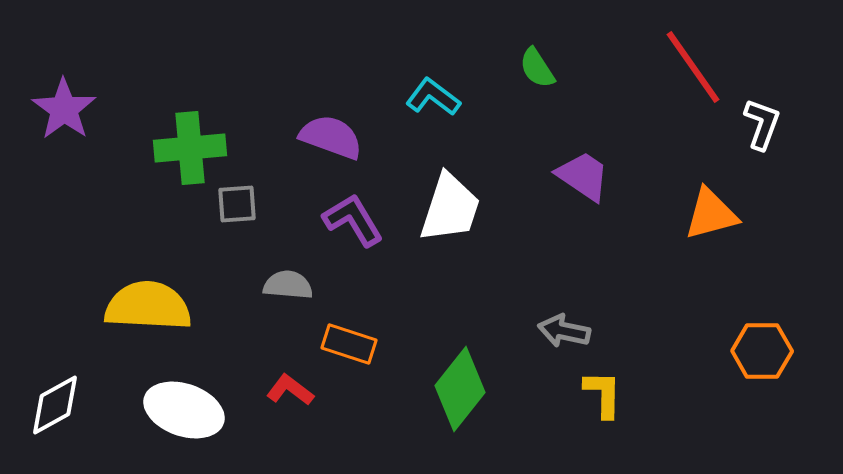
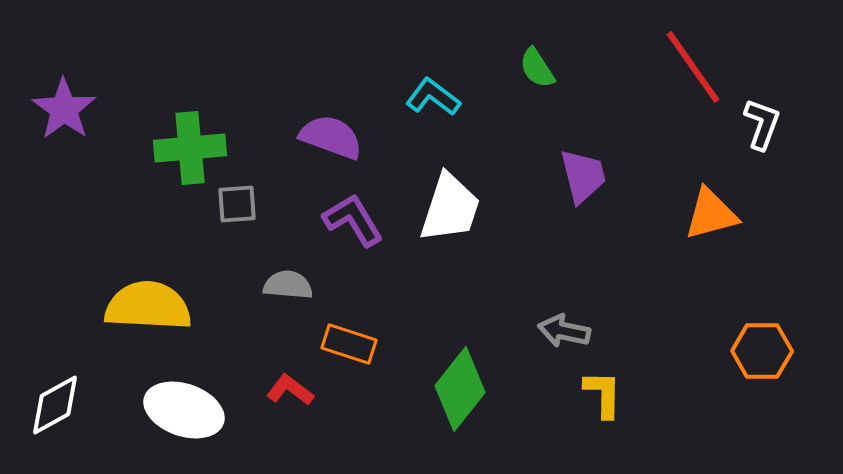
purple trapezoid: rotated 42 degrees clockwise
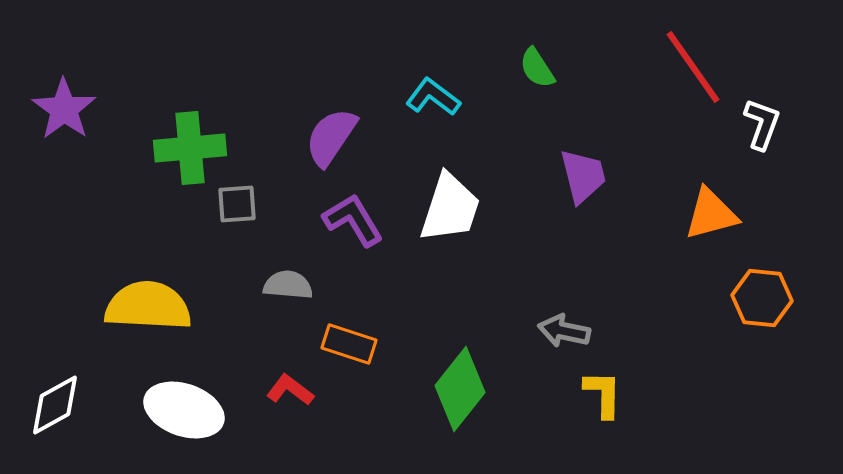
purple semicircle: rotated 76 degrees counterclockwise
orange hexagon: moved 53 px up; rotated 6 degrees clockwise
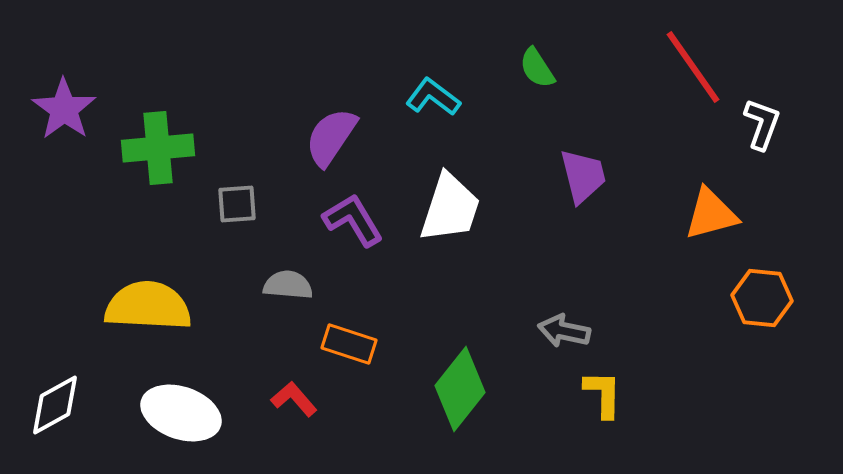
green cross: moved 32 px left
red L-shape: moved 4 px right, 9 px down; rotated 12 degrees clockwise
white ellipse: moved 3 px left, 3 px down
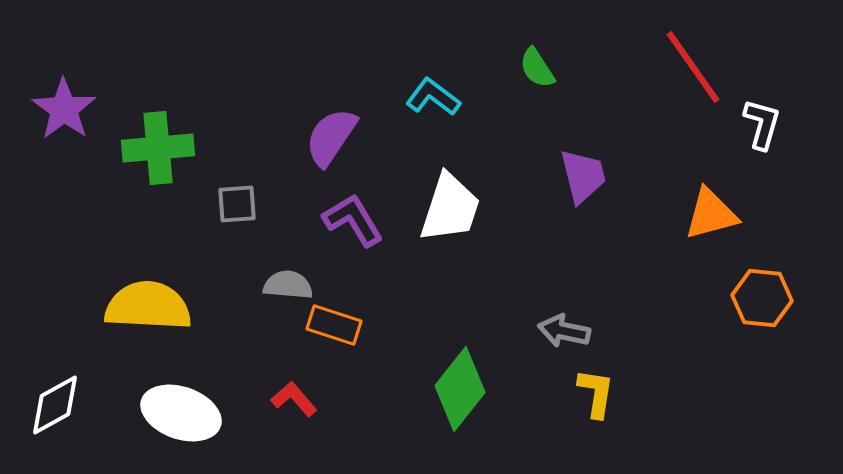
white L-shape: rotated 4 degrees counterclockwise
orange rectangle: moved 15 px left, 19 px up
yellow L-shape: moved 7 px left, 1 px up; rotated 8 degrees clockwise
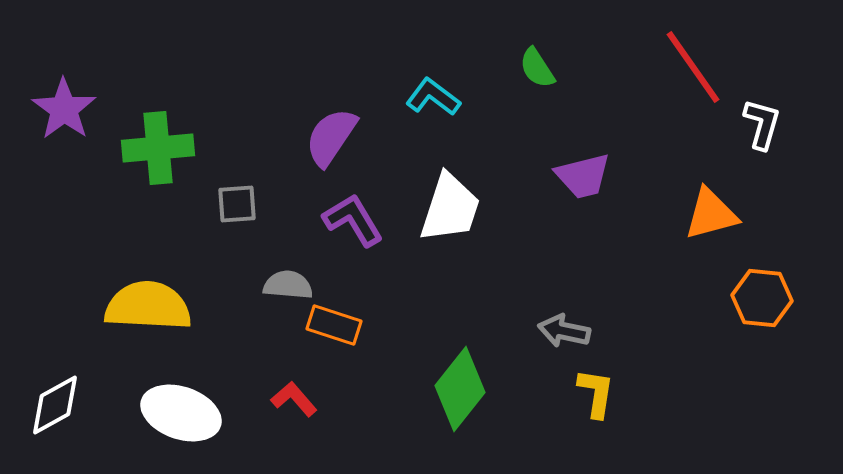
purple trapezoid: rotated 90 degrees clockwise
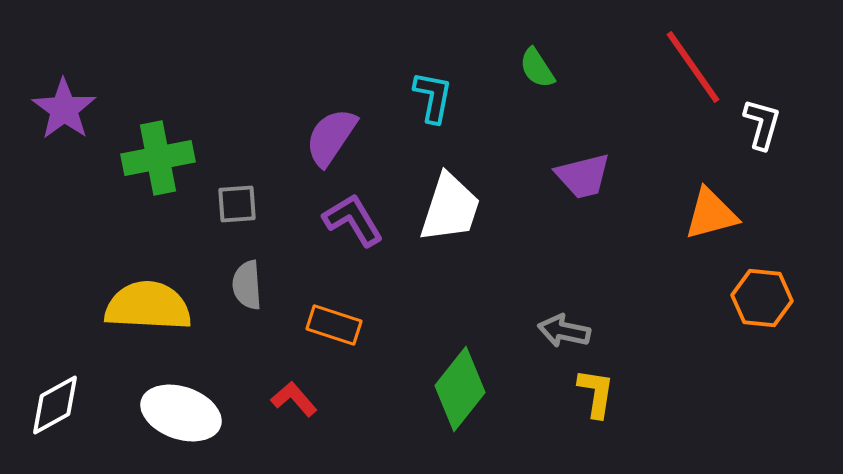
cyan L-shape: rotated 64 degrees clockwise
green cross: moved 10 px down; rotated 6 degrees counterclockwise
gray semicircle: moved 41 px left; rotated 99 degrees counterclockwise
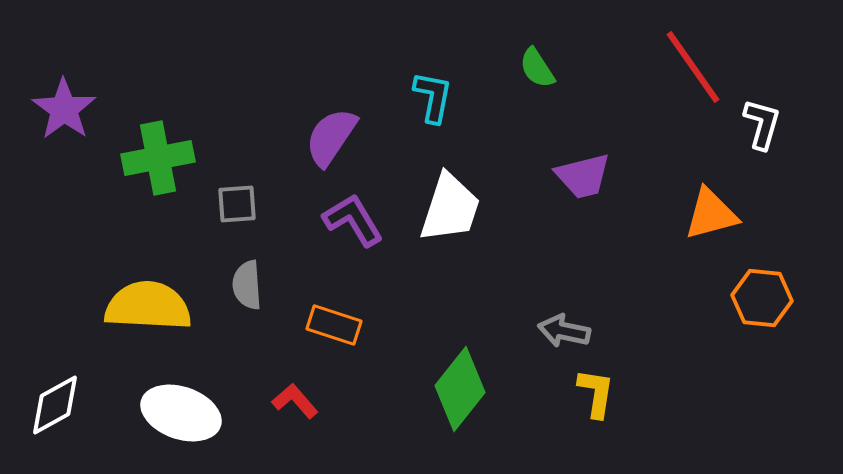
red L-shape: moved 1 px right, 2 px down
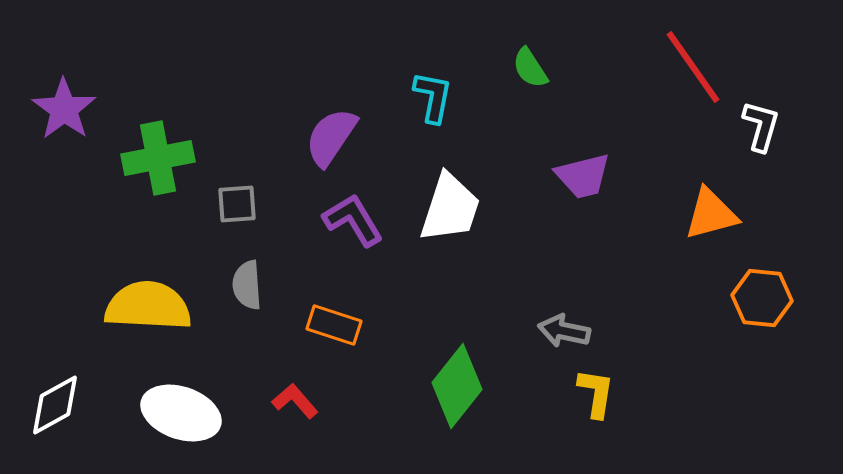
green semicircle: moved 7 px left
white L-shape: moved 1 px left, 2 px down
green diamond: moved 3 px left, 3 px up
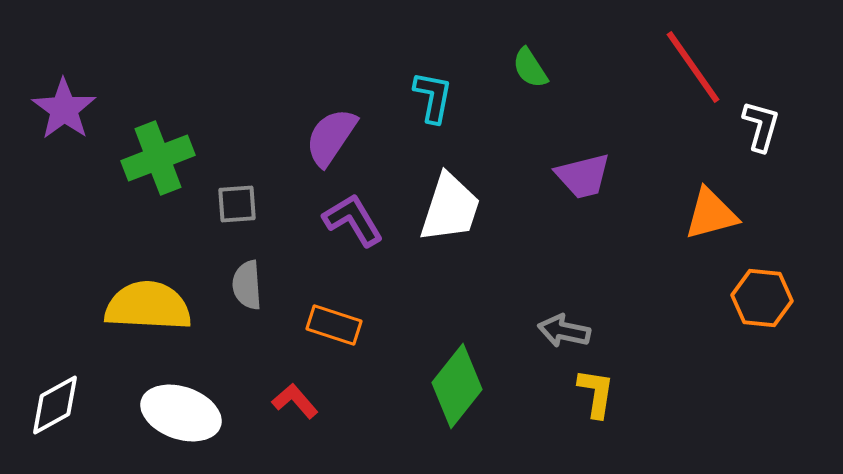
green cross: rotated 10 degrees counterclockwise
